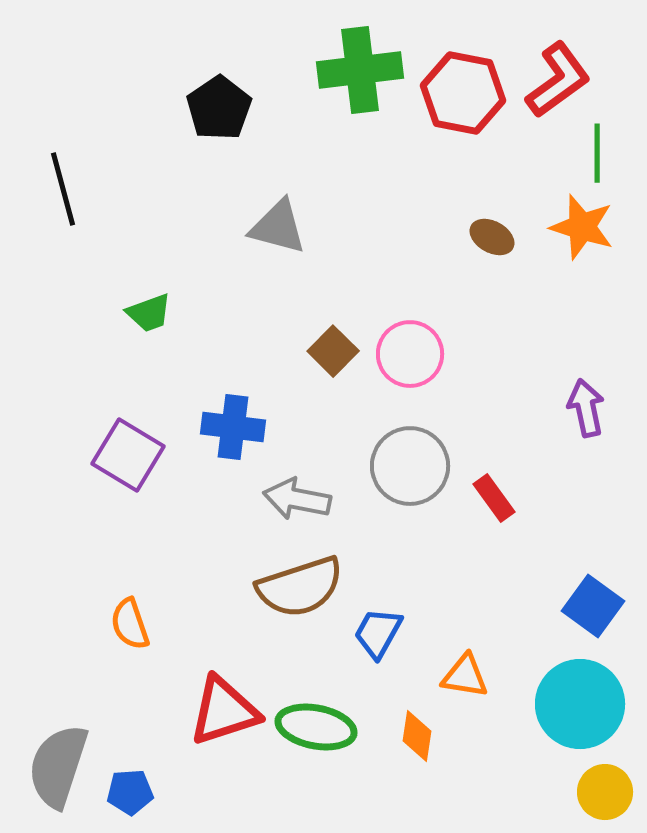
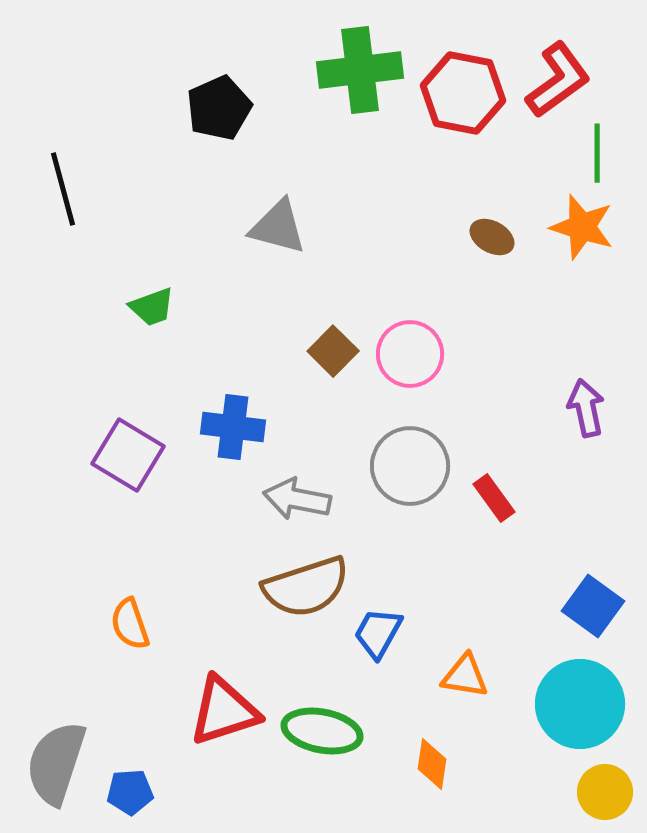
black pentagon: rotated 10 degrees clockwise
green trapezoid: moved 3 px right, 6 px up
brown semicircle: moved 6 px right
green ellipse: moved 6 px right, 4 px down
orange diamond: moved 15 px right, 28 px down
gray semicircle: moved 2 px left, 3 px up
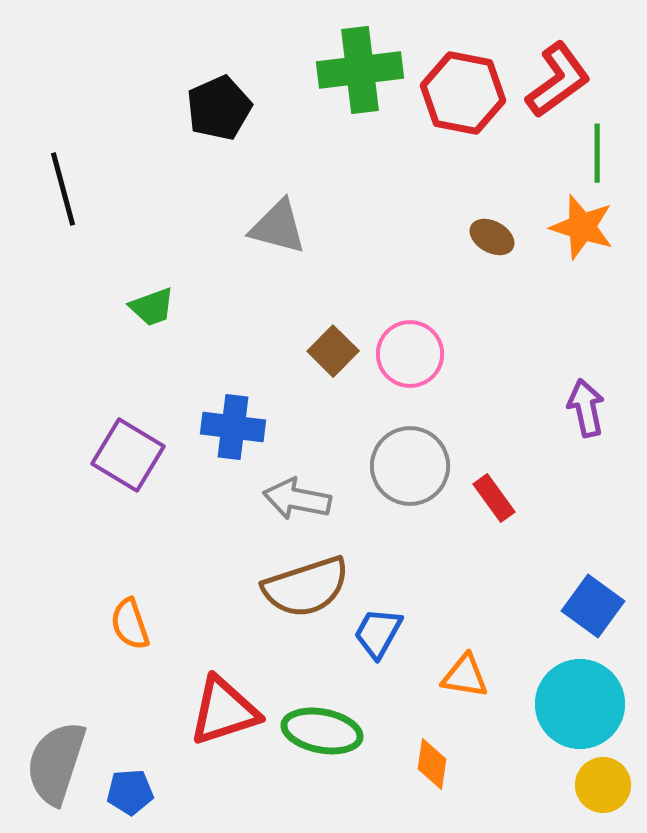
yellow circle: moved 2 px left, 7 px up
